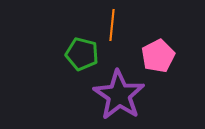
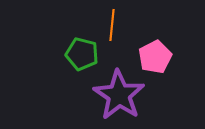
pink pentagon: moved 3 px left, 1 px down
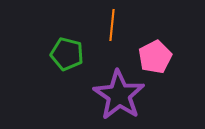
green pentagon: moved 15 px left
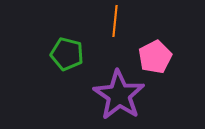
orange line: moved 3 px right, 4 px up
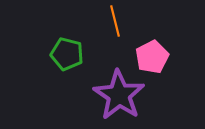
orange line: rotated 20 degrees counterclockwise
pink pentagon: moved 3 px left
